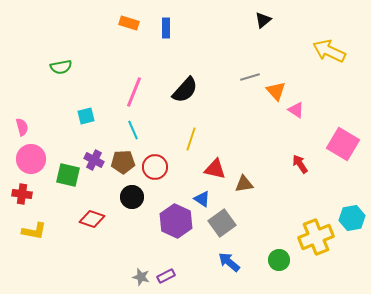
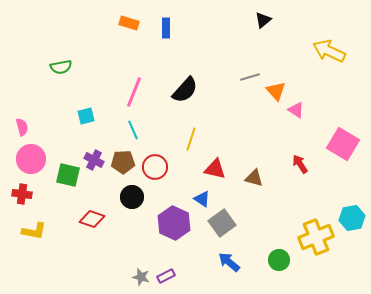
brown triangle: moved 10 px right, 6 px up; rotated 24 degrees clockwise
purple hexagon: moved 2 px left, 2 px down
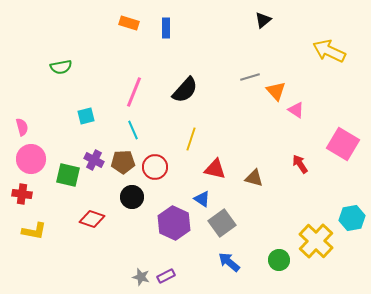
yellow cross: moved 4 px down; rotated 24 degrees counterclockwise
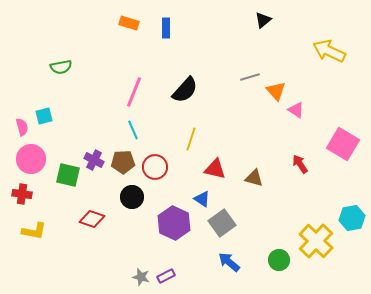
cyan square: moved 42 px left
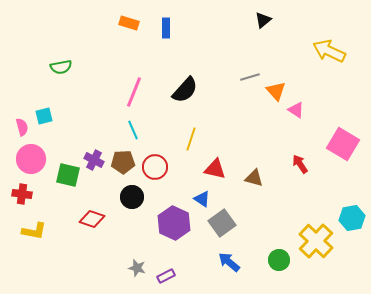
gray star: moved 4 px left, 9 px up
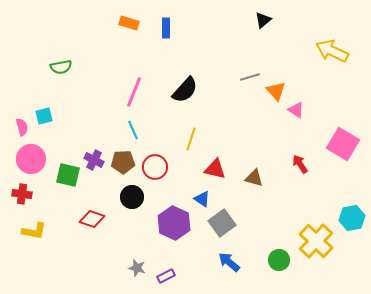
yellow arrow: moved 3 px right
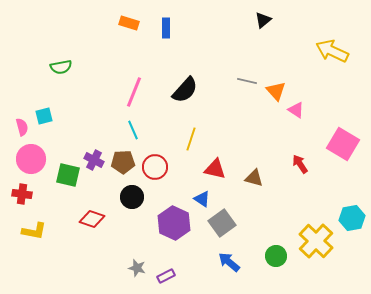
gray line: moved 3 px left, 4 px down; rotated 30 degrees clockwise
green circle: moved 3 px left, 4 px up
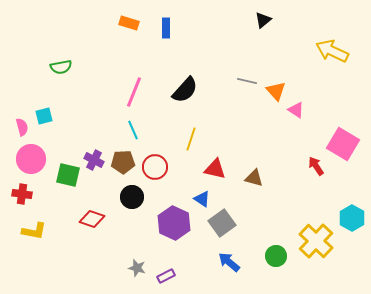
red arrow: moved 16 px right, 2 px down
cyan hexagon: rotated 20 degrees counterclockwise
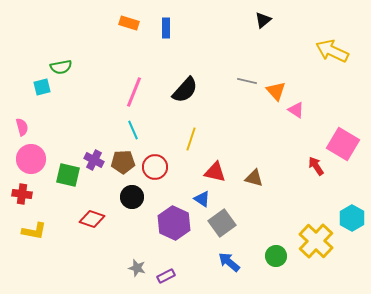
cyan square: moved 2 px left, 29 px up
red triangle: moved 3 px down
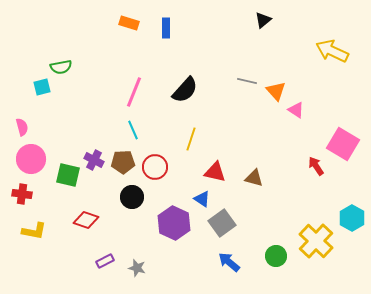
red diamond: moved 6 px left, 1 px down
purple rectangle: moved 61 px left, 15 px up
